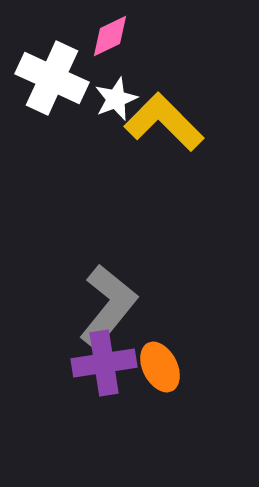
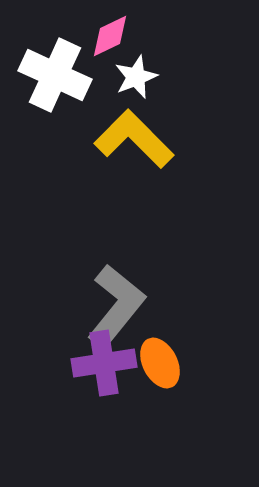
white cross: moved 3 px right, 3 px up
white star: moved 20 px right, 22 px up
yellow L-shape: moved 30 px left, 17 px down
gray L-shape: moved 8 px right
orange ellipse: moved 4 px up
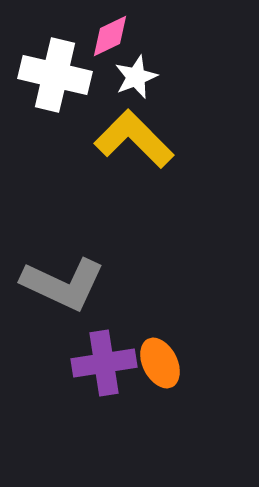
white cross: rotated 12 degrees counterclockwise
gray L-shape: moved 53 px left, 22 px up; rotated 76 degrees clockwise
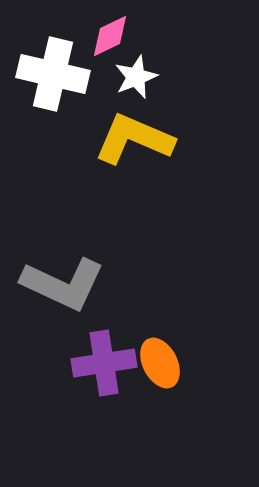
white cross: moved 2 px left, 1 px up
yellow L-shape: rotated 22 degrees counterclockwise
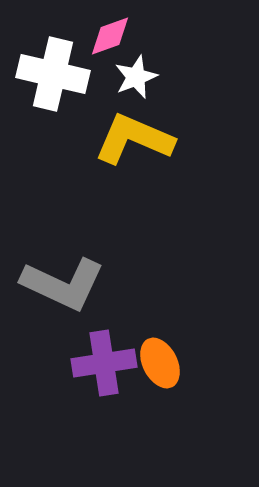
pink diamond: rotated 6 degrees clockwise
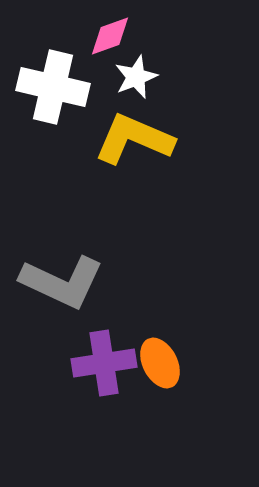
white cross: moved 13 px down
gray L-shape: moved 1 px left, 2 px up
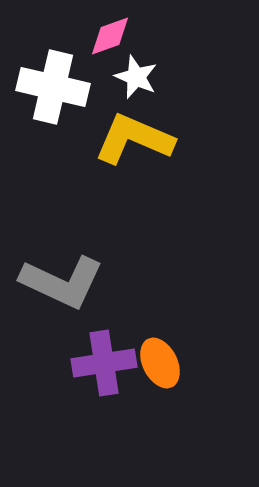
white star: rotated 27 degrees counterclockwise
